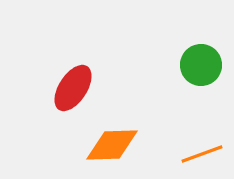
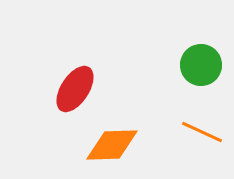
red ellipse: moved 2 px right, 1 px down
orange line: moved 22 px up; rotated 45 degrees clockwise
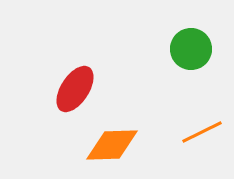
green circle: moved 10 px left, 16 px up
orange line: rotated 51 degrees counterclockwise
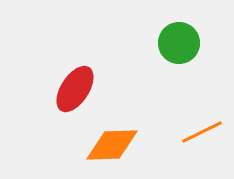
green circle: moved 12 px left, 6 px up
